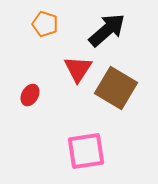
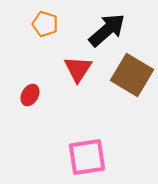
brown square: moved 16 px right, 13 px up
pink square: moved 1 px right, 6 px down
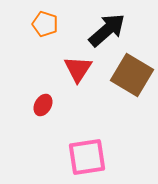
red ellipse: moved 13 px right, 10 px down
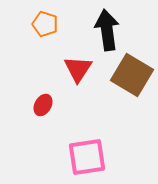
black arrow: rotated 57 degrees counterclockwise
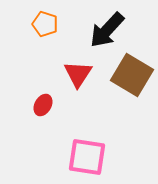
black arrow: rotated 129 degrees counterclockwise
red triangle: moved 5 px down
pink square: rotated 18 degrees clockwise
